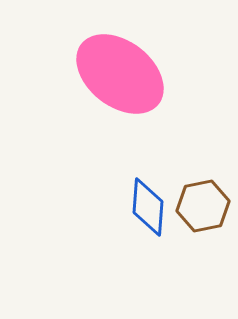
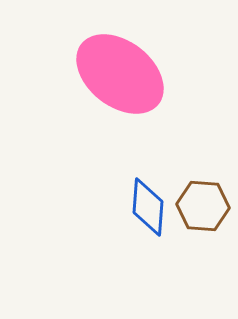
brown hexagon: rotated 15 degrees clockwise
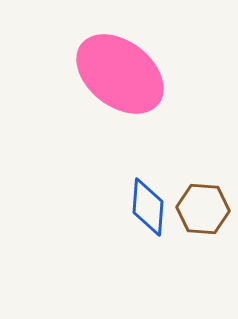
brown hexagon: moved 3 px down
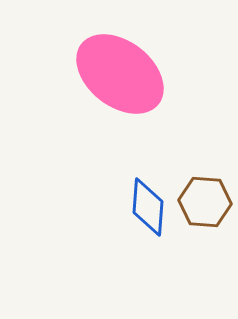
brown hexagon: moved 2 px right, 7 px up
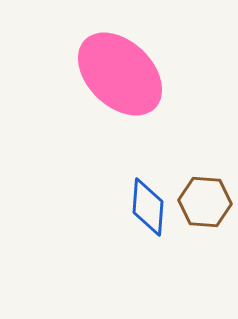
pink ellipse: rotated 6 degrees clockwise
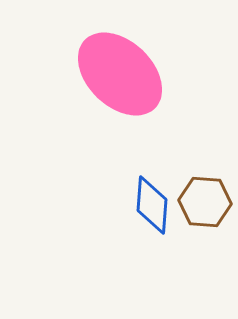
blue diamond: moved 4 px right, 2 px up
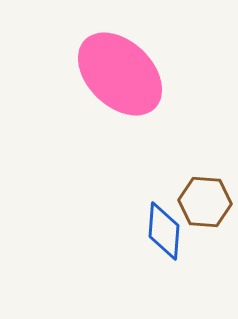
blue diamond: moved 12 px right, 26 px down
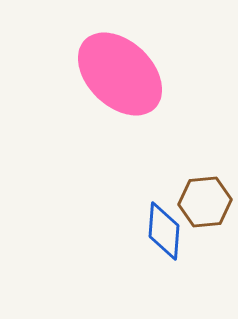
brown hexagon: rotated 9 degrees counterclockwise
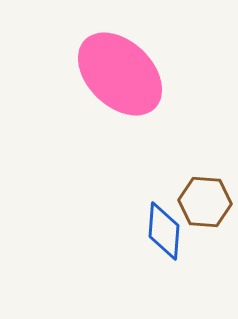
brown hexagon: rotated 9 degrees clockwise
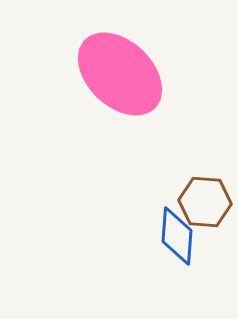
blue diamond: moved 13 px right, 5 px down
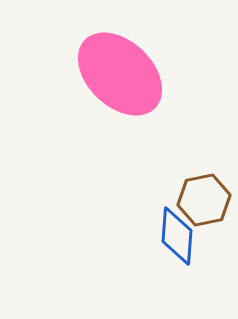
brown hexagon: moved 1 px left, 2 px up; rotated 15 degrees counterclockwise
